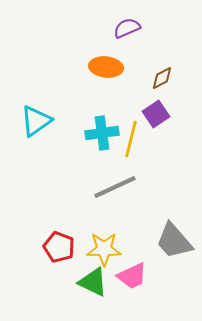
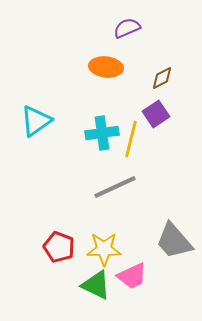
green triangle: moved 3 px right, 3 px down
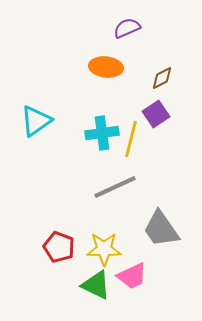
gray trapezoid: moved 13 px left, 12 px up; rotated 6 degrees clockwise
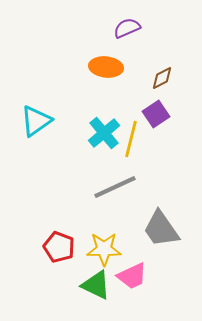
cyan cross: moved 2 px right; rotated 32 degrees counterclockwise
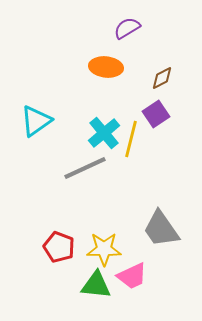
purple semicircle: rotated 8 degrees counterclockwise
gray line: moved 30 px left, 19 px up
green triangle: rotated 20 degrees counterclockwise
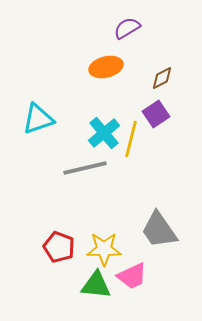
orange ellipse: rotated 20 degrees counterclockwise
cyan triangle: moved 2 px right, 2 px up; rotated 16 degrees clockwise
gray line: rotated 12 degrees clockwise
gray trapezoid: moved 2 px left, 1 px down
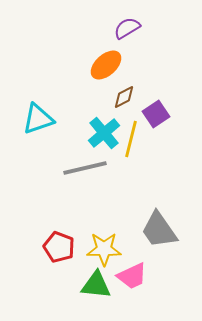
orange ellipse: moved 2 px up; rotated 28 degrees counterclockwise
brown diamond: moved 38 px left, 19 px down
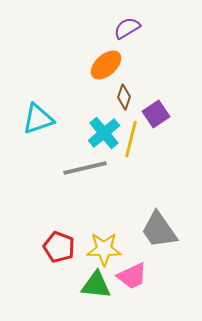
brown diamond: rotated 45 degrees counterclockwise
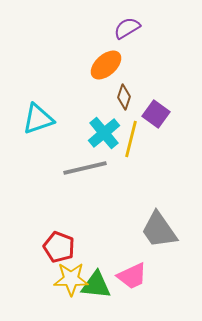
purple square: rotated 20 degrees counterclockwise
yellow star: moved 33 px left, 30 px down
